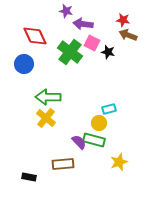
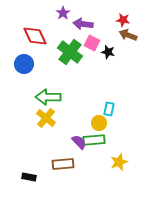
purple star: moved 3 px left, 2 px down; rotated 24 degrees clockwise
cyan rectangle: rotated 64 degrees counterclockwise
green rectangle: rotated 20 degrees counterclockwise
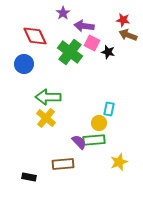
purple arrow: moved 1 px right, 2 px down
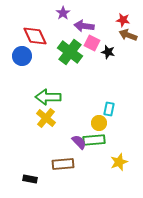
blue circle: moved 2 px left, 8 px up
black rectangle: moved 1 px right, 2 px down
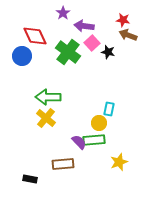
pink square: rotated 21 degrees clockwise
green cross: moved 2 px left
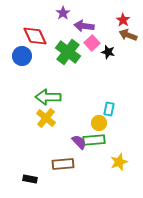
red star: rotated 24 degrees clockwise
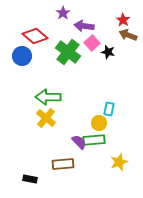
red diamond: rotated 25 degrees counterclockwise
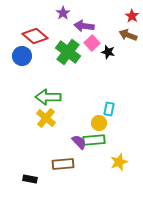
red star: moved 9 px right, 4 px up
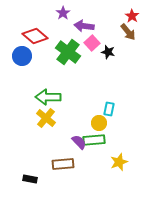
brown arrow: moved 3 px up; rotated 150 degrees counterclockwise
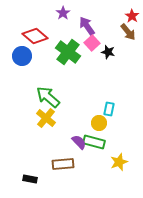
purple arrow: moved 3 px right; rotated 48 degrees clockwise
green arrow: rotated 40 degrees clockwise
green rectangle: moved 2 px down; rotated 20 degrees clockwise
